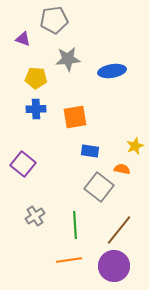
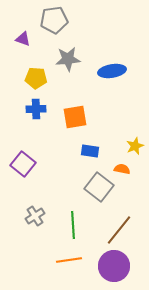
green line: moved 2 px left
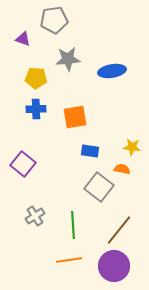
yellow star: moved 3 px left, 1 px down; rotated 30 degrees clockwise
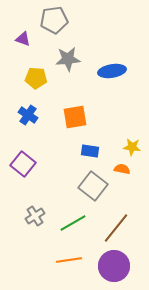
blue cross: moved 8 px left, 6 px down; rotated 36 degrees clockwise
gray square: moved 6 px left, 1 px up
green line: moved 2 px up; rotated 64 degrees clockwise
brown line: moved 3 px left, 2 px up
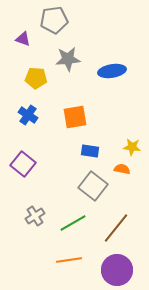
purple circle: moved 3 px right, 4 px down
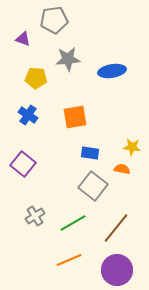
blue rectangle: moved 2 px down
orange line: rotated 15 degrees counterclockwise
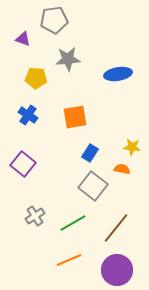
blue ellipse: moved 6 px right, 3 px down
blue rectangle: rotated 66 degrees counterclockwise
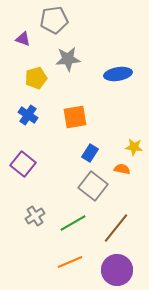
yellow pentagon: rotated 20 degrees counterclockwise
yellow star: moved 2 px right
orange line: moved 1 px right, 2 px down
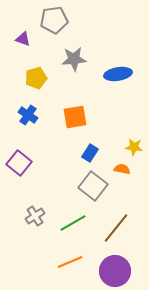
gray star: moved 6 px right
purple square: moved 4 px left, 1 px up
purple circle: moved 2 px left, 1 px down
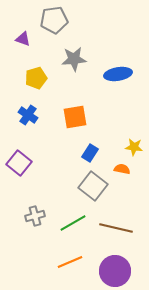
gray cross: rotated 18 degrees clockwise
brown line: rotated 64 degrees clockwise
